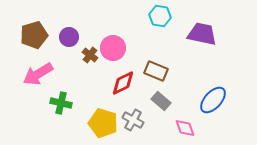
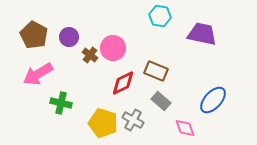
brown pentagon: rotated 28 degrees counterclockwise
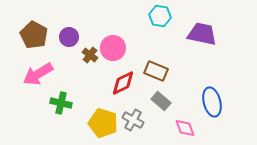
blue ellipse: moved 1 px left, 2 px down; rotated 56 degrees counterclockwise
